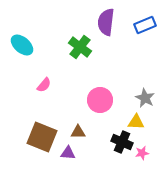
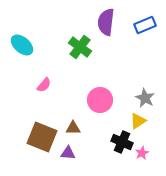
yellow triangle: moved 2 px right, 1 px up; rotated 36 degrees counterclockwise
brown triangle: moved 5 px left, 4 px up
pink star: rotated 16 degrees counterclockwise
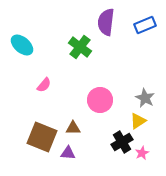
black cross: rotated 35 degrees clockwise
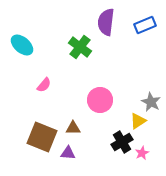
gray star: moved 6 px right, 4 px down
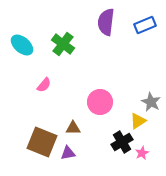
green cross: moved 17 px left, 3 px up
pink circle: moved 2 px down
brown square: moved 5 px down
purple triangle: rotated 14 degrees counterclockwise
